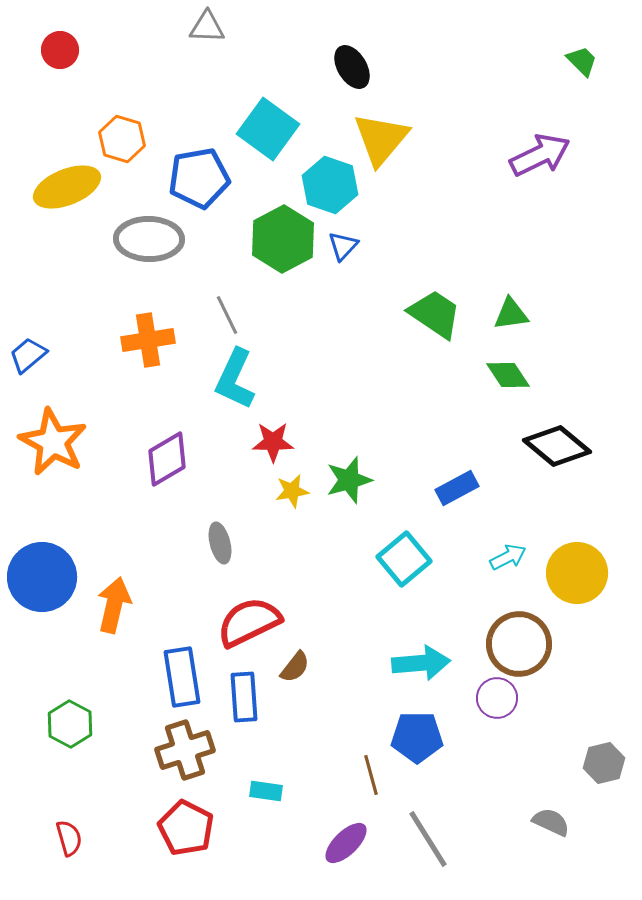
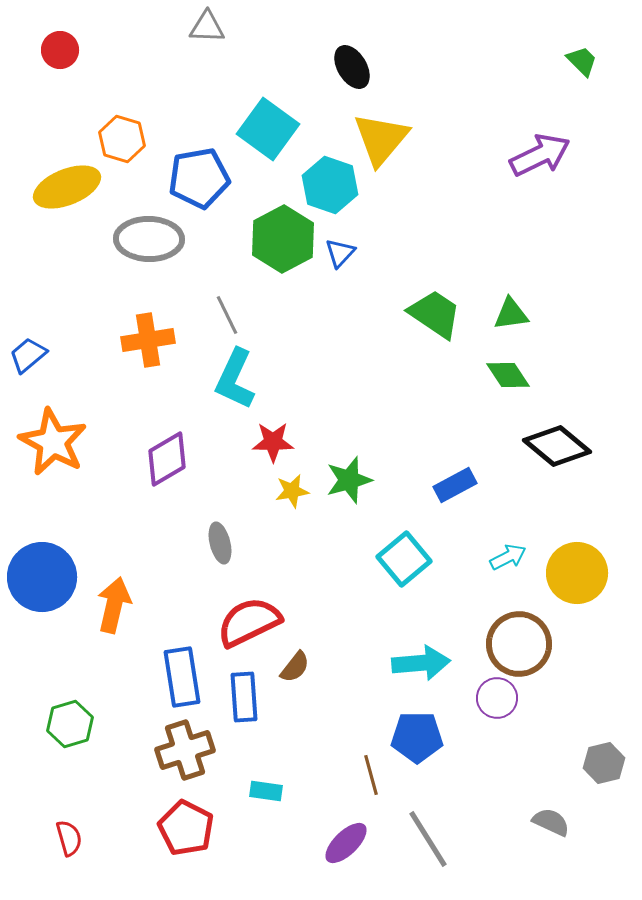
blue triangle at (343, 246): moved 3 px left, 7 px down
blue rectangle at (457, 488): moved 2 px left, 3 px up
green hexagon at (70, 724): rotated 15 degrees clockwise
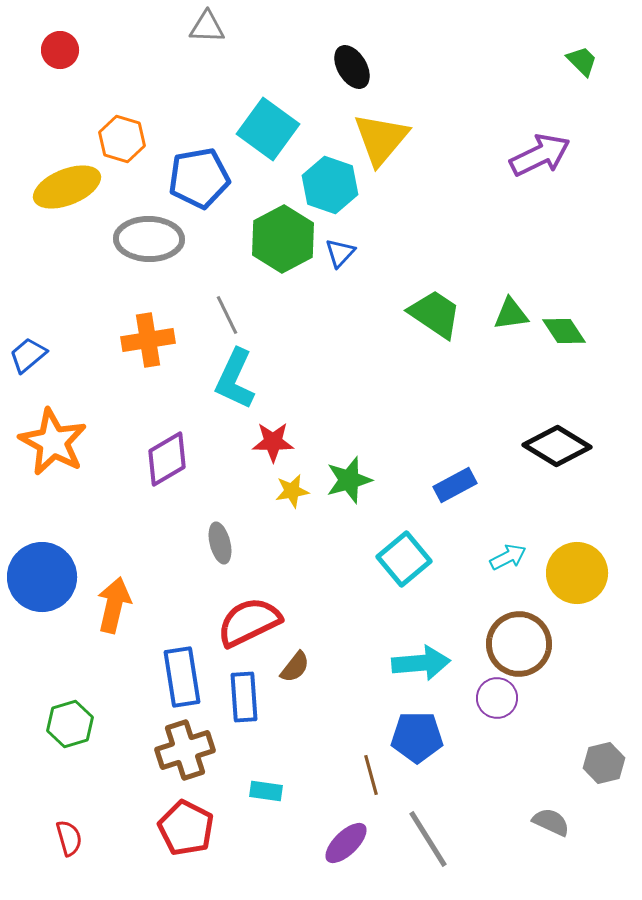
green diamond at (508, 375): moved 56 px right, 44 px up
black diamond at (557, 446): rotated 8 degrees counterclockwise
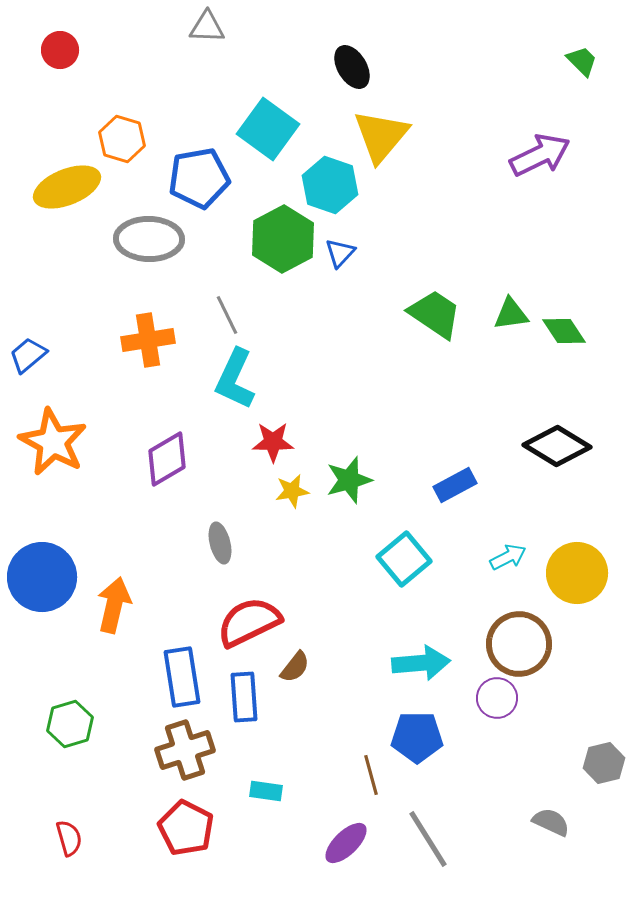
yellow triangle at (381, 139): moved 3 px up
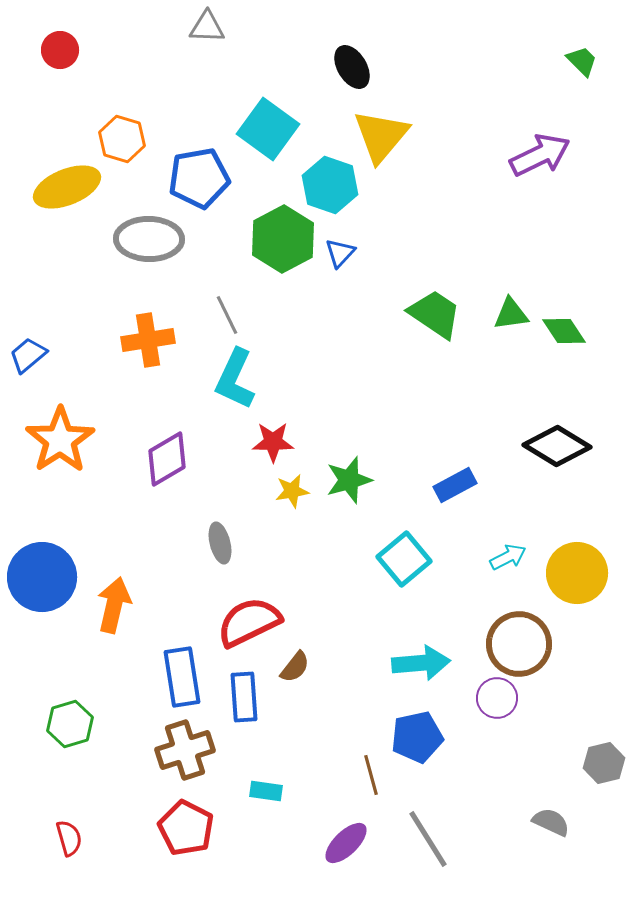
orange star at (53, 442): moved 7 px right, 2 px up; rotated 10 degrees clockwise
blue pentagon at (417, 737): rotated 12 degrees counterclockwise
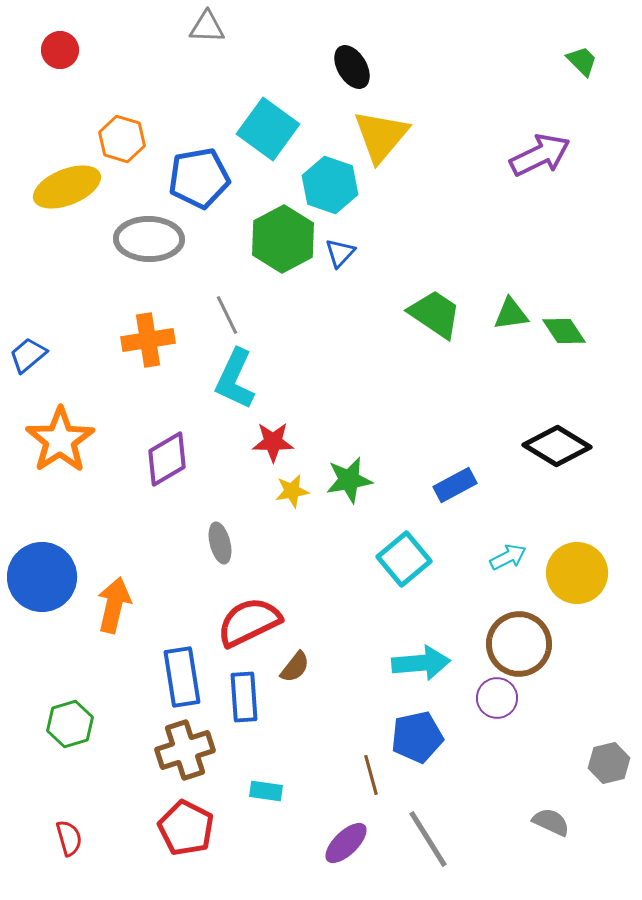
green star at (349, 480): rotated 6 degrees clockwise
gray hexagon at (604, 763): moved 5 px right
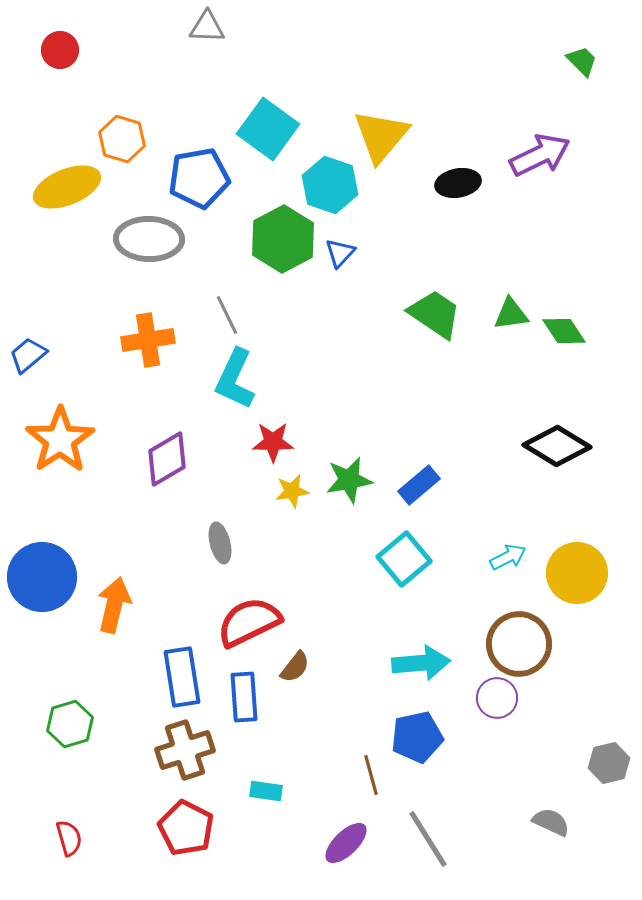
black ellipse at (352, 67): moved 106 px right, 116 px down; rotated 69 degrees counterclockwise
blue rectangle at (455, 485): moved 36 px left; rotated 12 degrees counterclockwise
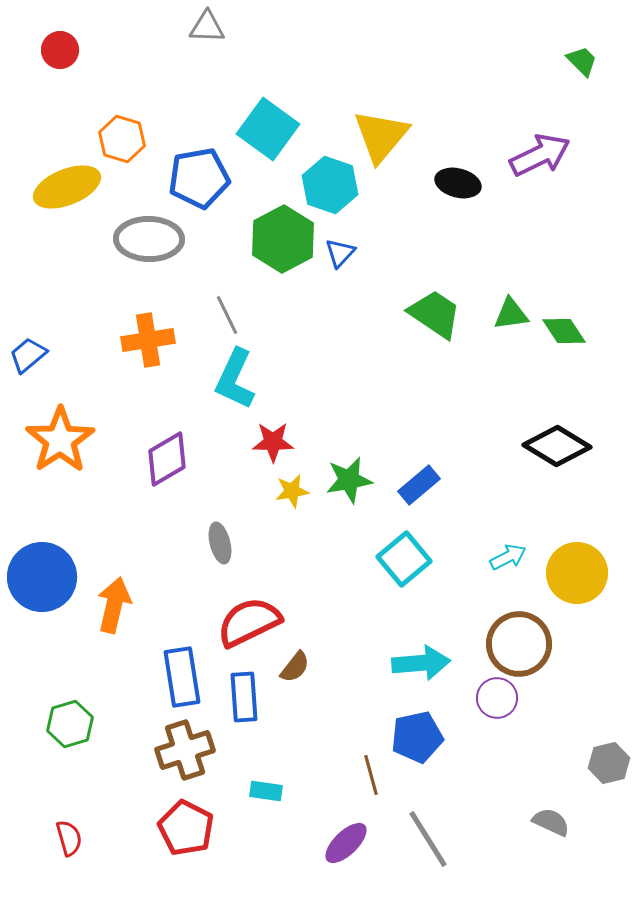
black ellipse at (458, 183): rotated 24 degrees clockwise
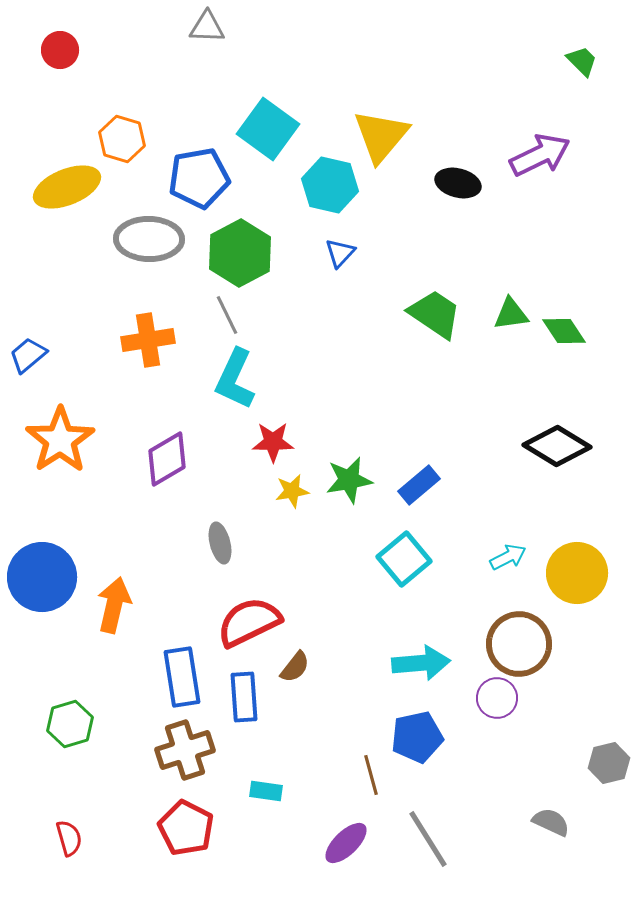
cyan hexagon at (330, 185): rotated 6 degrees counterclockwise
green hexagon at (283, 239): moved 43 px left, 14 px down
